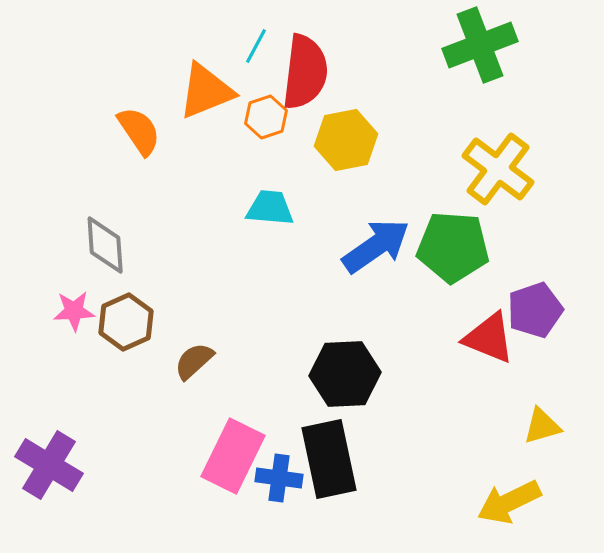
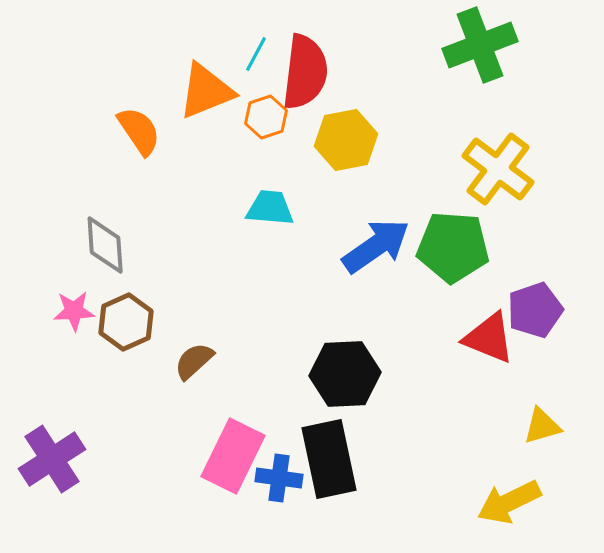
cyan line: moved 8 px down
purple cross: moved 3 px right, 6 px up; rotated 26 degrees clockwise
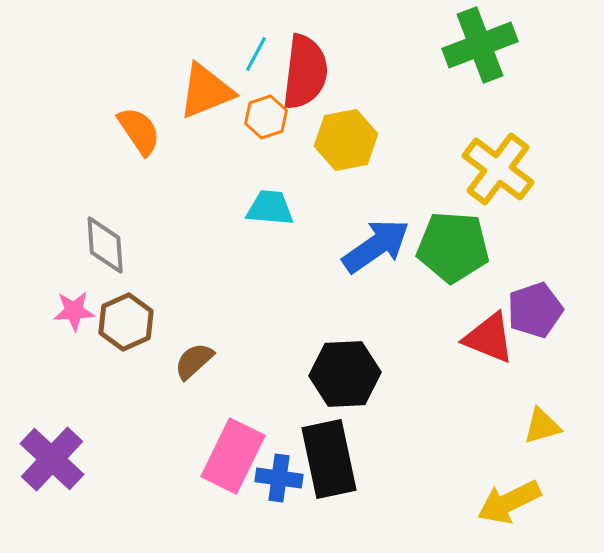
purple cross: rotated 14 degrees counterclockwise
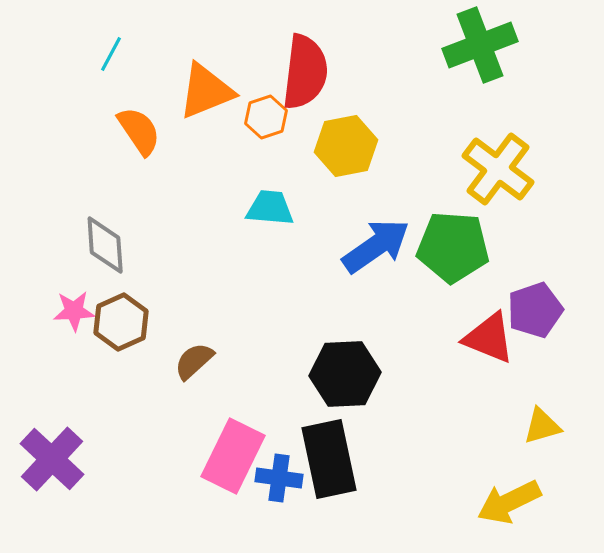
cyan line: moved 145 px left
yellow hexagon: moved 6 px down
brown hexagon: moved 5 px left
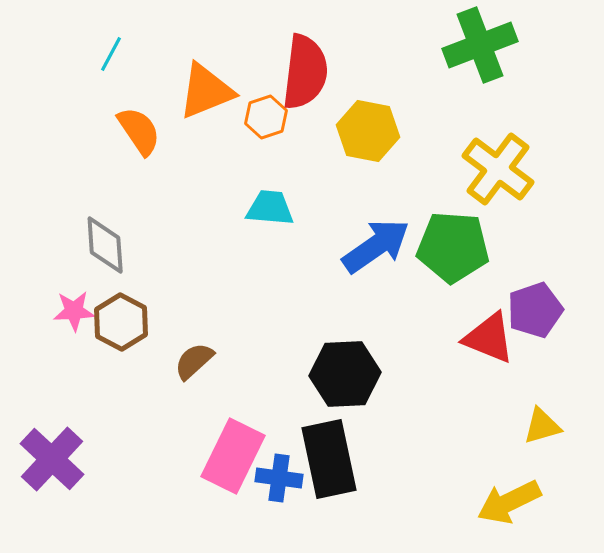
yellow hexagon: moved 22 px right, 15 px up; rotated 22 degrees clockwise
brown hexagon: rotated 8 degrees counterclockwise
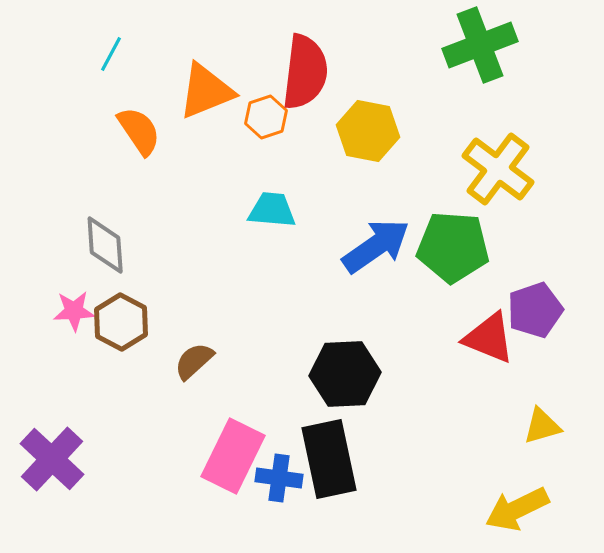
cyan trapezoid: moved 2 px right, 2 px down
yellow arrow: moved 8 px right, 7 px down
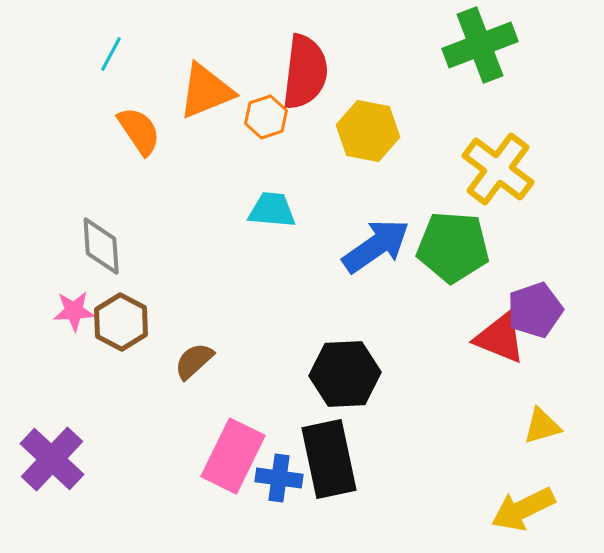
gray diamond: moved 4 px left, 1 px down
red triangle: moved 11 px right
yellow arrow: moved 6 px right
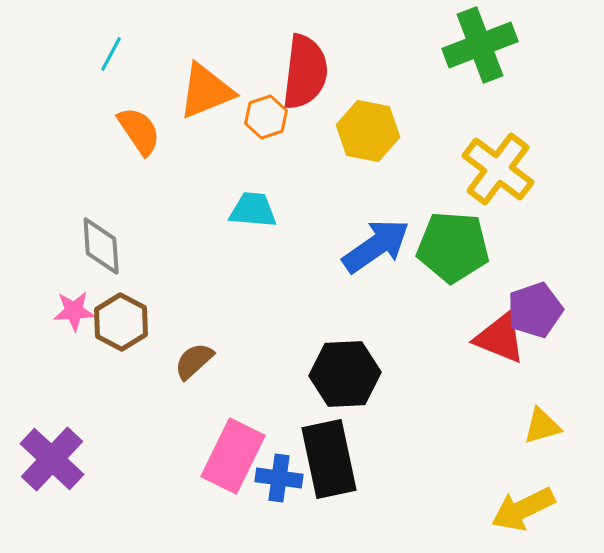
cyan trapezoid: moved 19 px left
